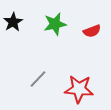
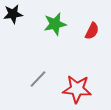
black star: moved 8 px up; rotated 24 degrees clockwise
red semicircle: rotated 42 degrees counterclockwise
red star: moved 2 px left
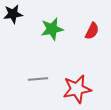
green star: moved 3 px left, 5 px down
gray line: rotated 42 degrees clockwise
red star: rotated 16 degrees counterclockwise
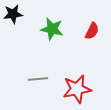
green star: rotated 25 degrees clockwise
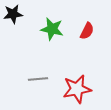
red semicircle: moved 5 px left
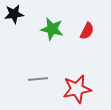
black star: moved 1 px right
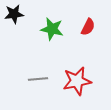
red semicircle: moved 1 px right, 4 px up
red star: moved 8 px up
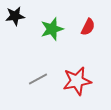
black star: moved 1 px right, 2 px down
green star: rotated 30 degrees counterclockwise
gray line: rotated 24 degrees counterclockwise
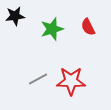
red semicircle: rotated 126 degrees clockwise
red star: moved 6 px left; rotated 12 degrees clockwise
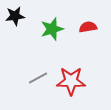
red semicircle: rotated 108 degrees clockwise
gray line: moved 1 px up
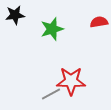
black star: moved 1 px up
red semicircle: moved 11 px right, 5 px up
gray line: moved 13 px right, 16 px down
